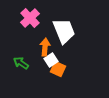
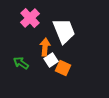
orange square: moved 5 px right, 1 px up
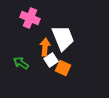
pink cross: rotated 24 degrees counterclockwise
white trapezoid: moved 1 px left, 7 px down
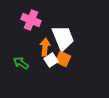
pink cross: moved 1 px right, 2 px down
orange square: moved 9 px up
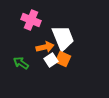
orange arrow: rotated 72 degrees clockwise
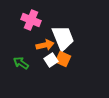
orange arrow: moved 2 px up
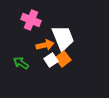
orange square: rotated 28 degrees clockwise
